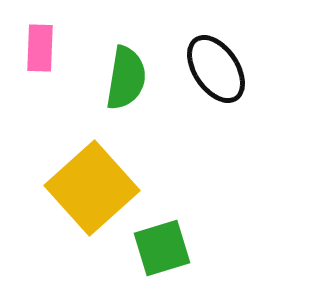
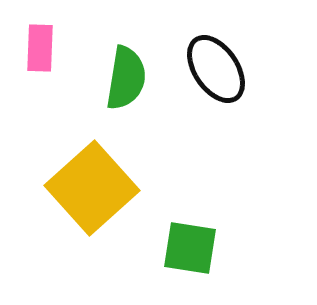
green square: moved 28 px right; rotated 26 degrees clockwise
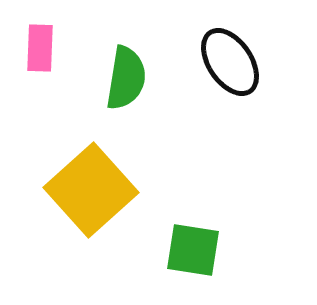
black ellipse: moved 14 px right, 7 px up
yellow square: moved 1 px left, 2 px down
green square: moved 3 px right, 2 px down
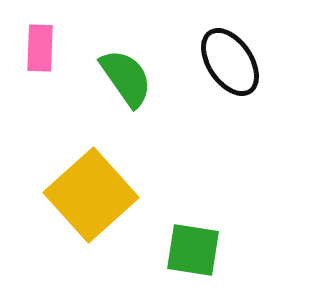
green semicircle: rotated 44 degrees counterclockwise
yellow square: moved 5 px down
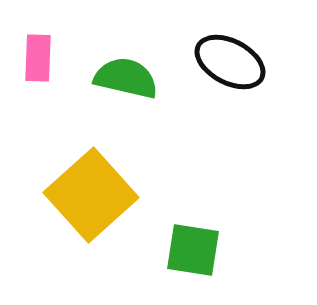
pink rectangle: moved 2 px left, 10 px down
black ellipse: rotated 28 degrees counterclockwise
green semicircle: rotated 42 degrees counterclockwise
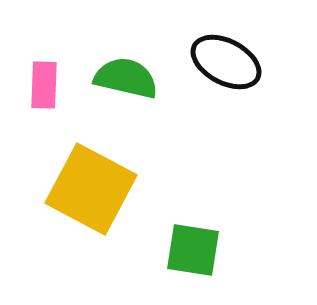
pink rectangle: moved 6 px right, 27 px down
black ellipse: moved 4 px left
yellow square: moved 6 px up; rotated 20 degrees counterclockwise
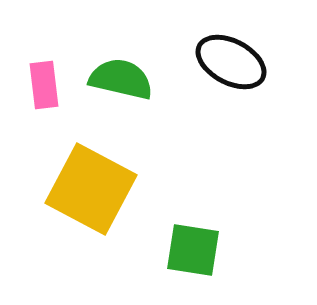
black ellipse: moved 5 px right
green semicircle: moved 5 px left, 1 px down
pink rectangle: rotated 9 degrees counterclockwise
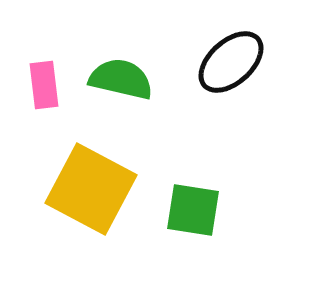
black ellipse: rotated 70 degrees counterclockwise
green square: moved 40 px up
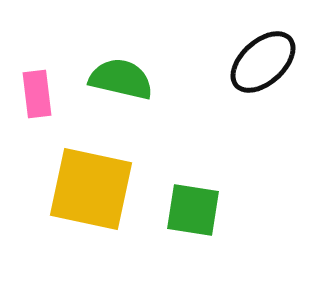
black ellipse: moved 32 px right
pink rectangle: moved 7 px left, 9 px down
yellow square: rotated 16 degrees counterclockwise
